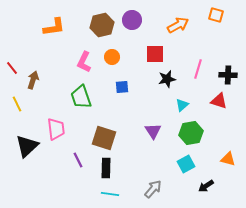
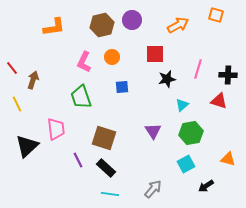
black rectangle: rotated 48 degrees counterclockwise
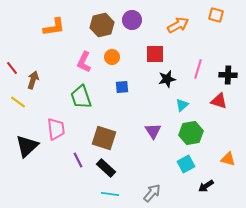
yellow line: moved 1 px right, 2 px up; rotated 28 degrees counterclockwise
gray arrow: moved 1 px left, 4 px down
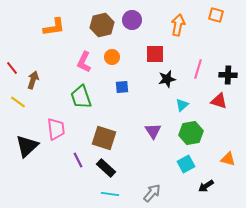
orange arrow: rotated 50 degrees counterclockwise
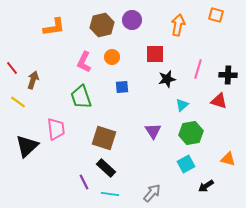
purple line: moved 6 px right, 22 px down
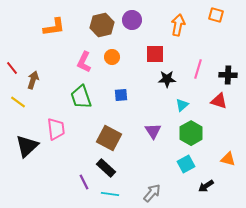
black star: rotated 12 degrees clockwise
blue square: moved 1 px left, 8 px down
green hexagon: rotated 20 degrees counterclockwise
brown square: moved 5 px right; rotated 10 degrees clockwise
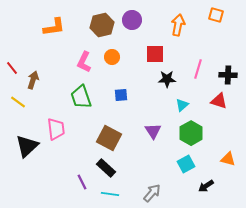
purple line: moved 2 px left
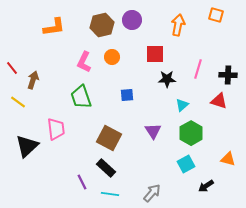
blue square: moved 6 px right
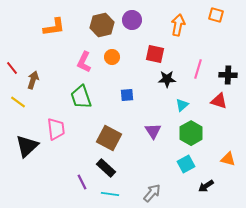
red square: rotated 12 degrees clockwise
